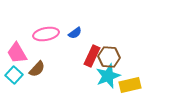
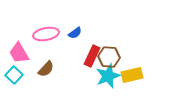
pink trapezoid: moved 2 px right
brown semicircle: moved 9 px right
yellow rectangle: moved 2 px right, 10 px up
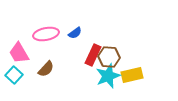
red rectangle: moved 1 px right, 1 px up
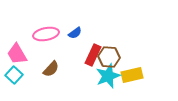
pink trapezoid: moved 2 px left, 1 px down
brown semicircle: moved 5 px right
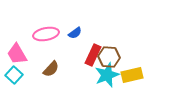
cyan star: moved 1 px left, 1 px up
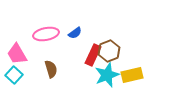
brown hexagon: moved 6 px up; rotated 25 degrees counterclockwise
brown semicircle: rotated 60 degrees counterclockwise
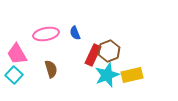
blue semicircle: rotated 104 degrees clockwise
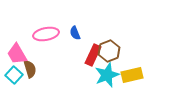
brown semicircle: moved 21 px left
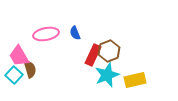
pink trapezoid: moved 2 px right, 2 px down
yellow rectangle: moved 3 px right, 5 px down
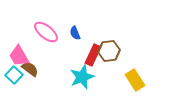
pink ellipse: moved 2 px up; rotated 50 degrees clockwise
brown hexagon: rotated 15 degrees clockwise
brown semicircle: rotated 36 degrees counterclockwise
cyan star: moved 25 px left, 2 px down
yellow rectangle: rotated 70 degrees clockwise
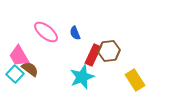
cyan square: moved 1 px right, 1 px up
